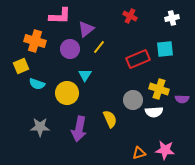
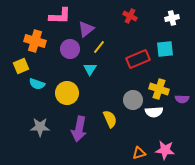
cyan triangle: moved 5 px right, 6 px up
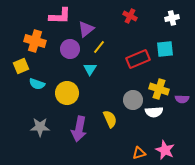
pink star: rotated 18 degrees clockwise
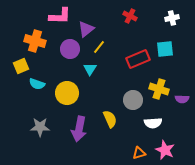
white semicircle: moved 1 px left, 11 px down
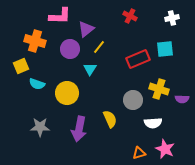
pink star: moved 1 px up
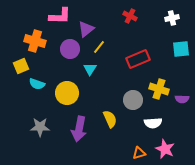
cyan square: moved 16 px right
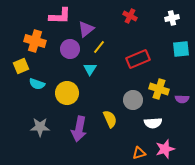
pink star: rotated 30 degrees clockwise
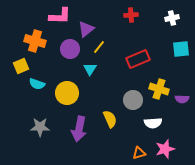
red cross: moved 1 px right, 1 px up; rotated 32 degrees counterclockwise
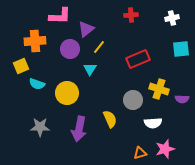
orange cross: rotated 20 degrees counterclockwise
orange triangle: moved 1 px right
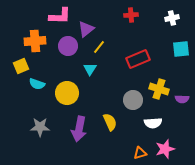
purple circle: moved 2 px left, 3 px up
yellow semicircle: moved 3 px down
